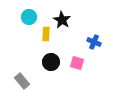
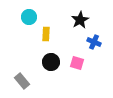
black star: moved 18 px right; rotated 12 degrees clockwise
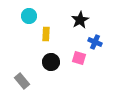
cyan circle: moved 1 px up
blue cross: moved 1 px right
pink square: moved 2 px right, 5 px up
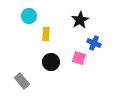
blue cross: moved 1 px left, 1 px down
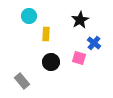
blue cross: rotated 16 degrees clockwise
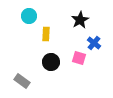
gray rectangle: rotated 14 degrees counterclockwise
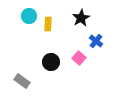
black star: moved 1 px right, 2 px up
yellow rectangle: moved 2 px right, 10 px up
blue cross: moved 2 px right, 2 px up
pink square: rotated 24 degrees clockwise
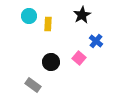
black star: moved 1 px right, 3 px up
gray rectangle: moved 11 px right, 4 px down
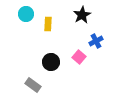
cyan circle: moved 3 px left, 2 px up
blue cross: rotated 24 degrees clockwise
pink square: moved 1 px up
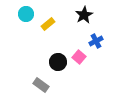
black star: moved 2 px right
yellow rectangle: rotated 48 degrees clockwise
black circle: moved 7 px right
gray rectangle: moved 8 px right
